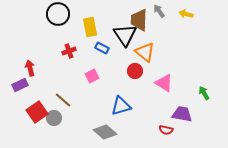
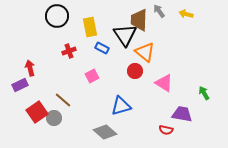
black circle: moved 1 px left, 2 px down
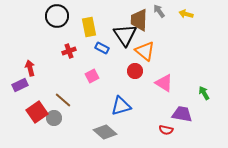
yellow rectangle: moved 1 px left
orange triangle: moved 1 px up
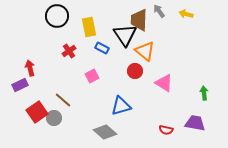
red cross: rotated 16 degrees counterclockwise
green arrow: rotated 24 degrees clockwise
purple trapezoid: moved 13 px right, 9 px down
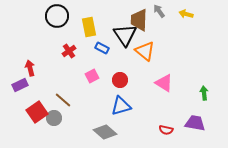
red circle: moved 15 px left, 9 px down
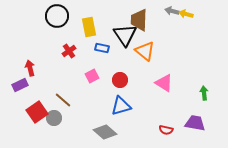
gray arrow: moved 13 px right; rotated 40 degrees counterclockwise
blue rectangle: rotated 16 degrees counterclockwise
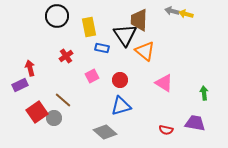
red cross: moved 3 px left, 5 px down
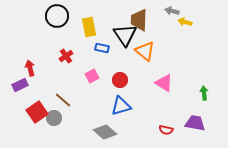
yellow arrow: moved 1 px left, 8 px down
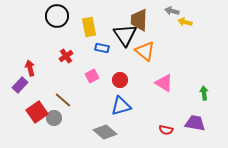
purple rectangle: rotated 21 degrees counterclockwise
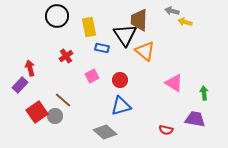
pink triangle: moved 10 px right
gray circle: moved 1 px right, 2 px up
purple trapezoid: moved 4 px up
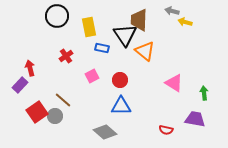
blue triangle: rotated 15 degrees clockwise
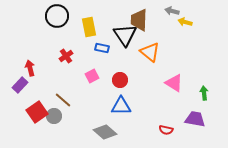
orange triangle: moved 5 px right, 1 px down
gray circle: moved 1 px left
